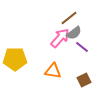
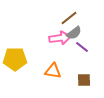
pink arrow: rotated 40 degrees clockwise
brown square: rotated 24 degrees clockwise
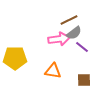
brown line: moved 2 px down; rotated 12 degrees clockwise
pink arrow: moved 1 px left, 1 px down
yellow pentagon: moved 1 px up
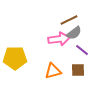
purple line: moved 3 px down
orange triangle: rotated 24 degrees counterclockwise
brown square: moved 6 px left, 10 px up
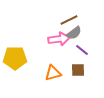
orange triangle: moved 2 px down
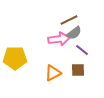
orange triangle: rotated 12 degrees counterclockwise
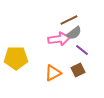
yellow pentagon: moved 1 px right
brown square: rotated 24 degrees counterclockwise
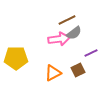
brown line: moved 2 px left
purple line: moved 9 px right, 3 px down; rotated 64 degrees counterclockwise
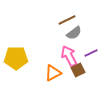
pink arrow: moved 10 px right, 17 px down; rotated 110 degrees counterclockwise
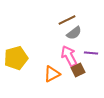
purple line: rotated 32 degrees clockwise
yellow pentagon: rotated 15 degrees counterclockwise
orange triangle: moved 1 px left, 1 px down
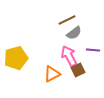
purple line: moved 2 px right, 3 px up
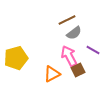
purple line: rotated 24 degrees clockwise
